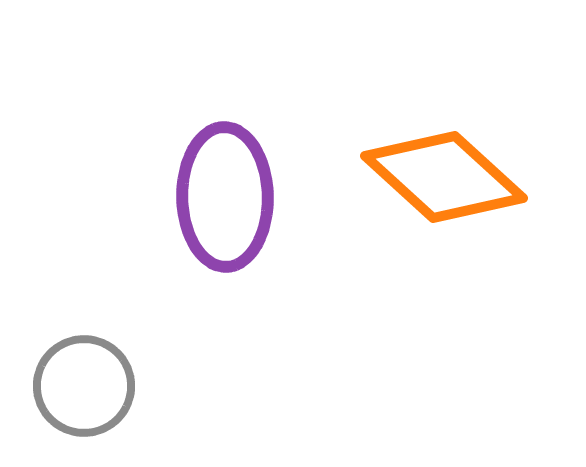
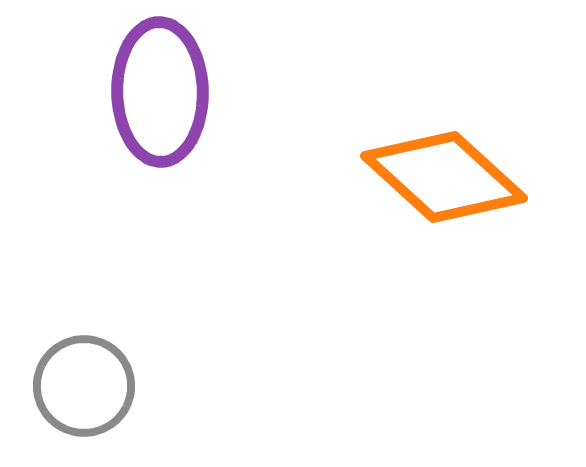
purple ellipse: moved 65 px left, 105 px up
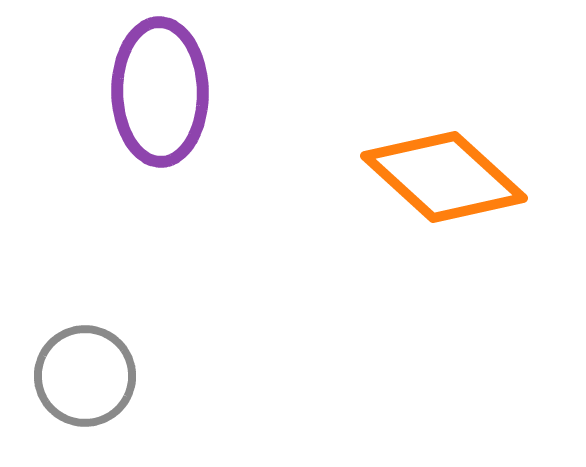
gray circle: moved 1 px right, 10 px up
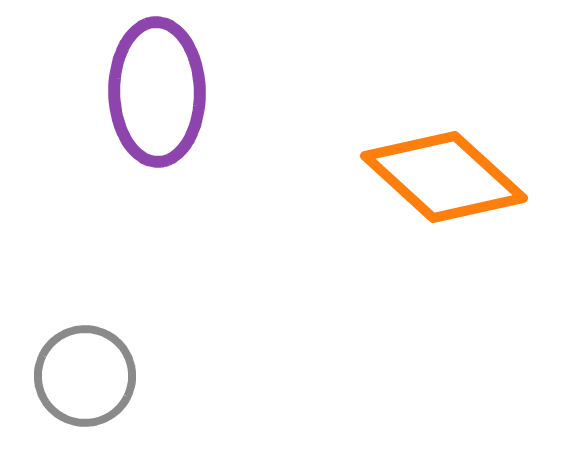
purple ellipse: moved 3 px left
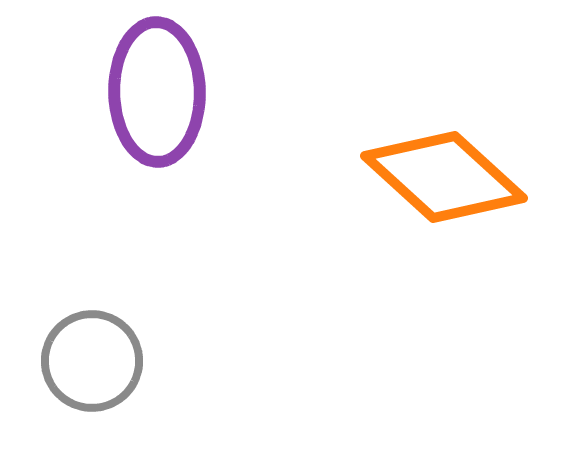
gray circle: moved 7 px right, 15 px up
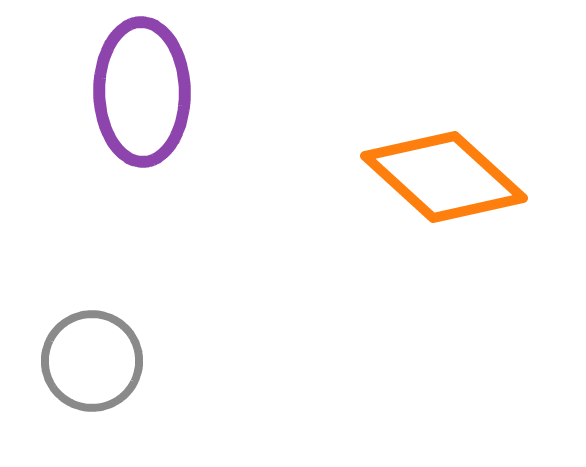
purple ellipse: moved 15 px left
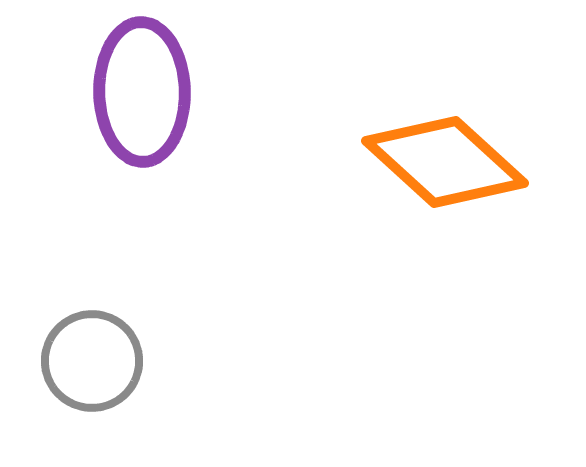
orange diamond: moved 1 px right, 15 px up
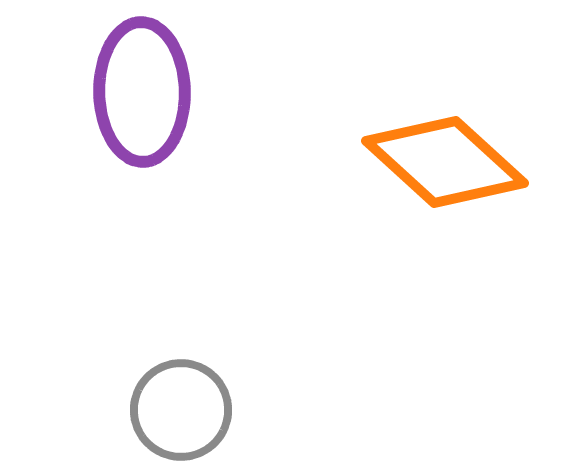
gray circle: moved 89 px right, 49 px down
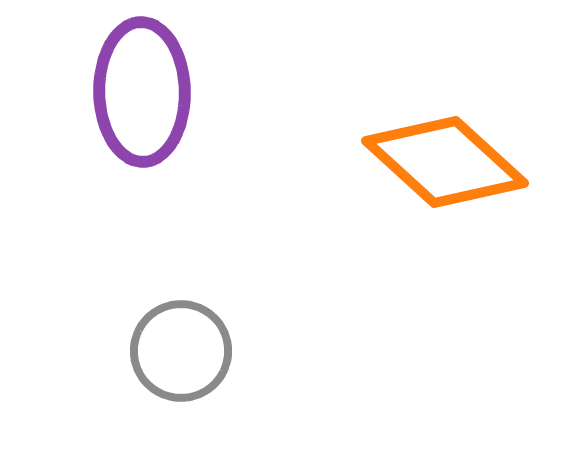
gray circle: moved 59 px up
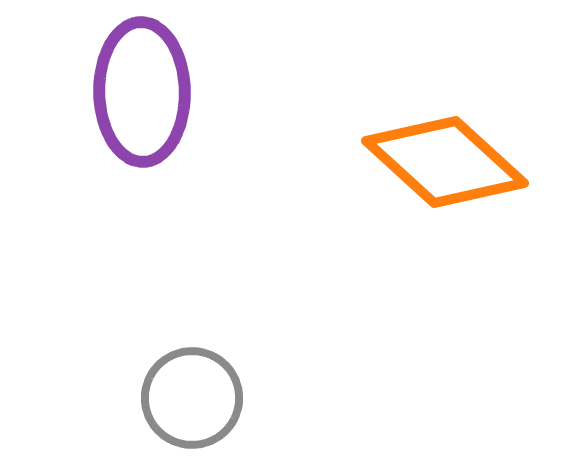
gray circle: moved 11 px right, 47 px down
